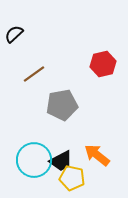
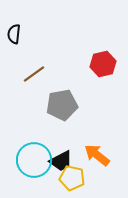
black semicircle: rotated 42 degrees counterclockwise
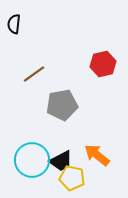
black semicircle: moved 10 px up
cyan circle: moved 2 px left
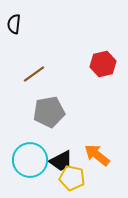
gray pentagon: moved 13 px left, 7 px down
cyan circle: moved 2 px left
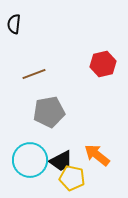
brown line: rotated 15 degrees clockwise
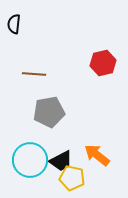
red hexagon: moved 1 px up
brown line: rotated 25 degrees clockwise
